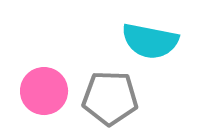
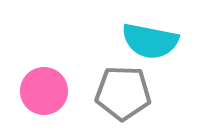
gray pentagon: moved 13 px right, 5 px up
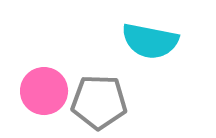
gray pentagon: moved 24 px left, 9 px down
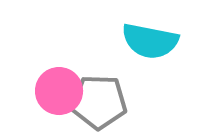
pink circle: moved 15 px right
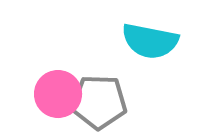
pink circle: moved 1 px left, 3 px down
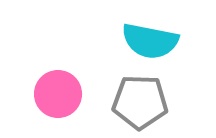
gray pentagon: moved 41 px right
